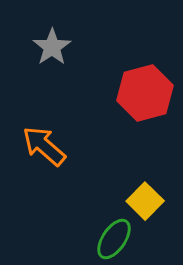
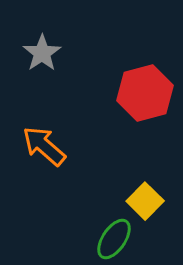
gray star: moved 10 px left, 6 px down
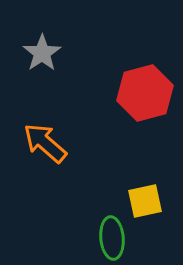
orange arrow: moved 1 px right, 3 px up
yellow square: rotated 33 degrees clockwise
green ellipse: moved 2 px left, 1 px up; rotated 39 degrees counterclockwise
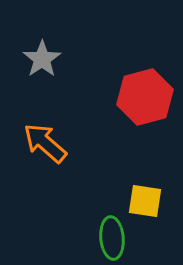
gray star: moved 6 px down
red hexagon: moved 4 px down
yellow square: rotated 21 degrees clockwise
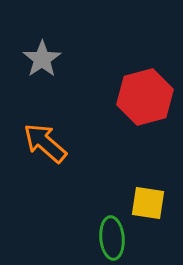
yellow square: moved 3 px right, 2 px down
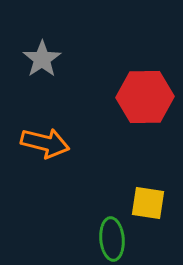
red hexagon: rotated 14 degrees clockwise
orange arrow: rotated 153 degrees clockwise
green ellipse: moved 1 px down
